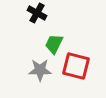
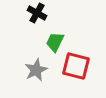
green trapezoid: moved 1 px right, 2 px up
gray star: moved 4 px left; rotated 25 degrees counterclockwise
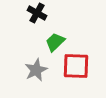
green trapezoid: rotated 20 degrees clockwise
red square: rotated 12 degrees counterclockwise
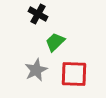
black cross: moved 1 px right, 1 px down
red square: moved 2 px left, 8 px down
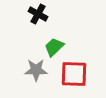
green trapezoid: moved 1 px left, 5 px down
gray star: rotated 25 degrees clockwise
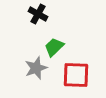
gray star: moved 2 px up; rotated 20 degrees counterclockwise
red square: moved 2 px right, 1 px down
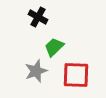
black cross: moved 3 px down
gray star: moved 3 px down
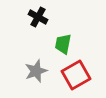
green trapezoid: moved 9 px right, 3 px up; rotated 35 degrees counterclockwise
red square: rotated 32 degrees counterclockwise
